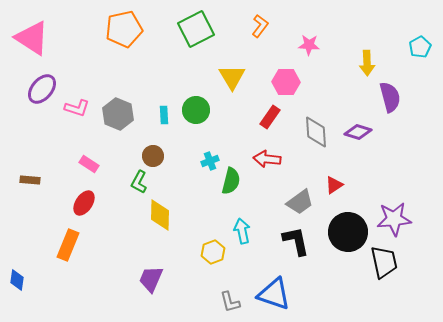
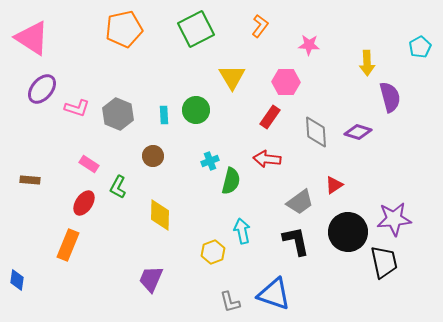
green L-shape: moved 21 px left, 5 px down
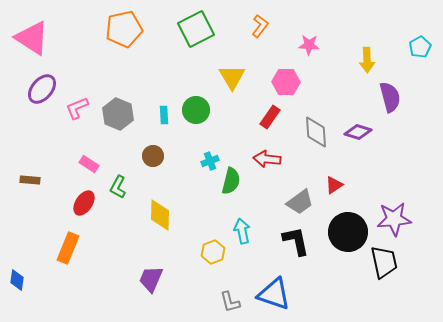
yellow arrow: moved 3 px up
pink L-shape: rotated 140 degrees clockwise
orange rectangle: moved 3 px down
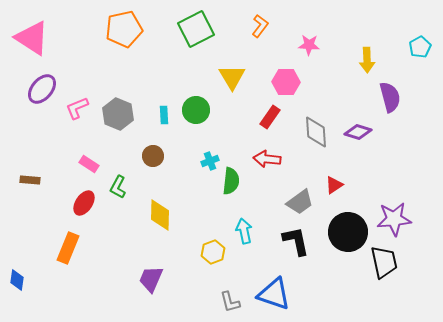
green semicircle: rotated 8 degrees counterclockwise
cyan arrow: moved 2 px right
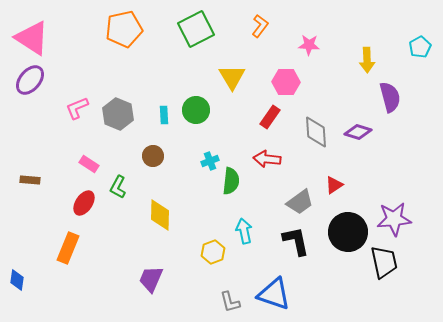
purple ellipse: moved 12 px left, 9 px up
